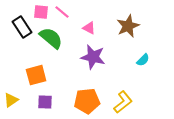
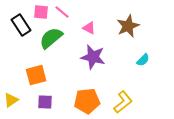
black rectangle: moved 1 px left, 2 px up
green semicircle: rotated 80 degrees counterclockwise
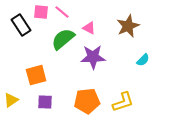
green semicircle: moved 12 px right, 1 px down
purple star: rotated 15 degrees counterclockwise
yellow L-shape: rotated 20 degrees clockwise
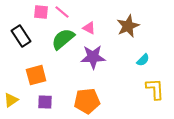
black rectangle: moved 11 px down
yellow L-shape: moved 32 px right, 13 px up; rotated 75 degrees counterclockwise
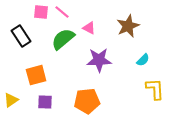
purple star: moved 6 px right, 3 px down
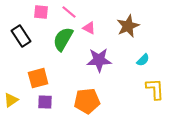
pink line: moved 7 px right
green semicircle: rotated 20 degrees counterclockwise
orange square: moved 2 px right, 3 px down
